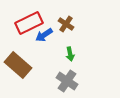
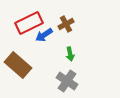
brown cross: rotated 28 degrees clockwise
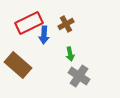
blue arrow: rotated 54 degrees counterclockwise
gray cross: moved 12 px right, 5 px up
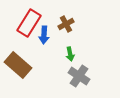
red rectangle: rotated 32 degrees counterclockwise
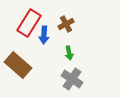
green arrow: moved 1 px left, 1 px up
gray cross: moved 7 px left, 3 px down
